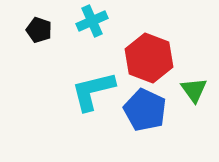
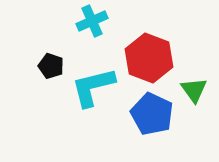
black pentagon: moved 12 px right, 36 px down
cyan L-shape: moved 4 px up
blue pentagon: moved 7 px right, 4 px down
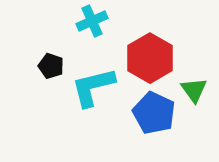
red hexagon: moved 1 px right; rotated 9 degrees clockwise
blue pentagon: moved 2 px right, 1 px up
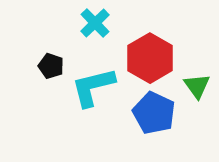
cyan cross: moved 3 px right, 2 px down; rotated 20 degrees counterclockwise
green triangle: moved 3 px right, 4 px up
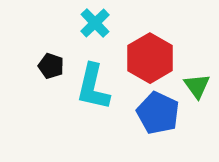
cyan L-shape: rotated 63 degrees counterclockwise
blue pentagon: moved 4 px right
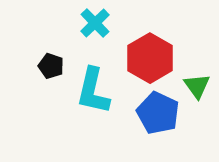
cyan L-shape: moved 4 px down
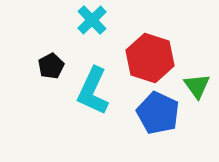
cyan cross: moved 3 px left, 3 px up
red hexagon: rotated 12 degrees counterclockwise
black pentagon: rotated 25 degrees clockwise
cyan L-shape: rotated 12 degrees clockwise
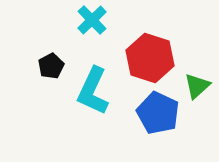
green triangle: rotated 24 degrees clockwise
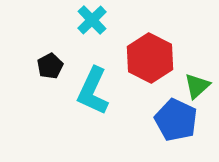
red hexagon: rotated 9 degrees clockwise
black pentagon: moved 1 px left
blue pentagon: moved 18 px right, 7 px down
